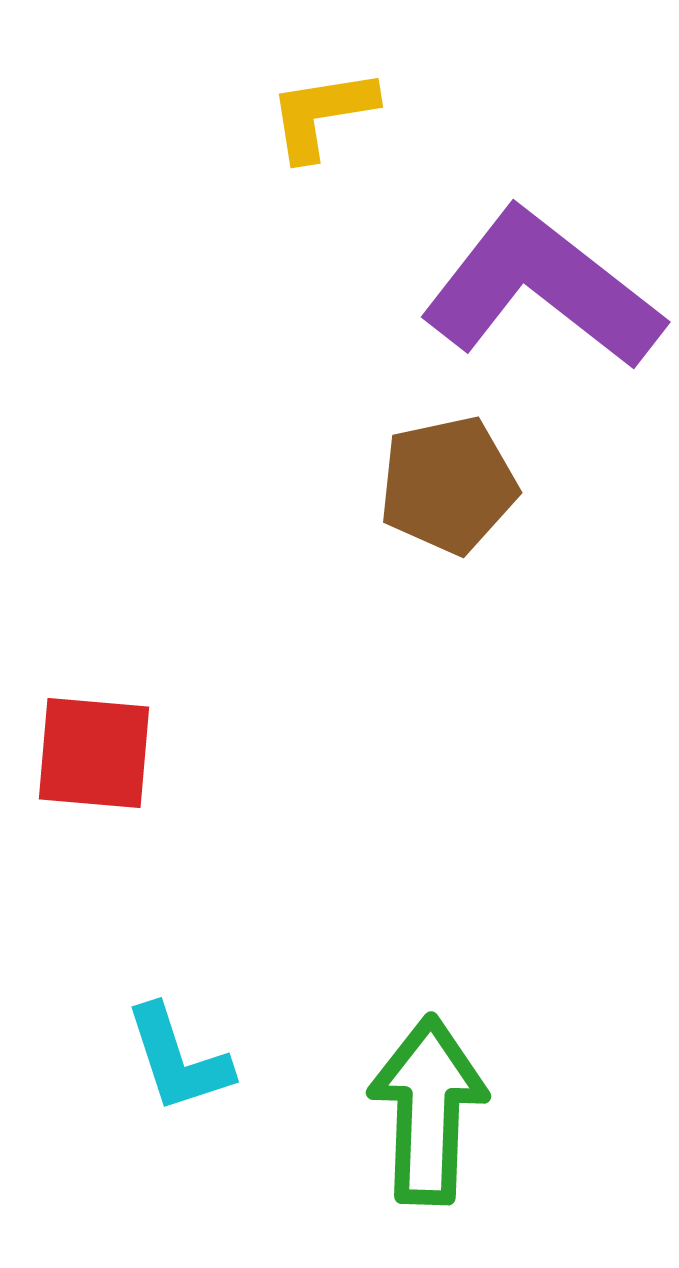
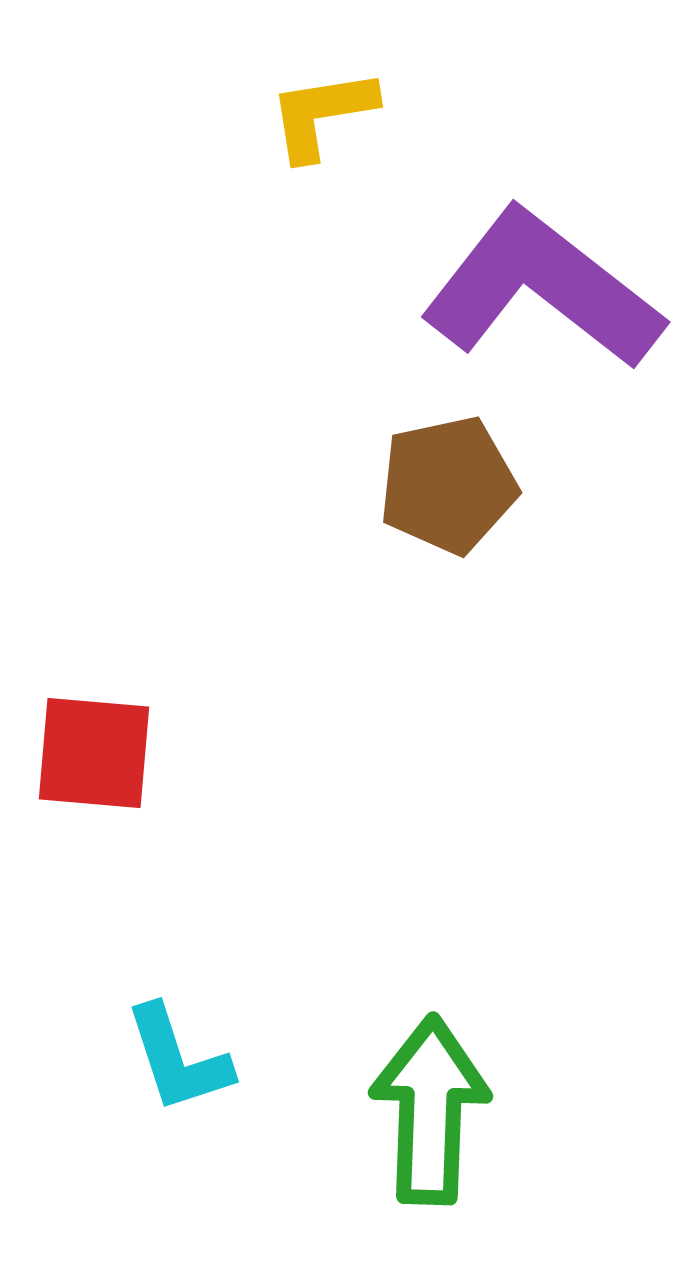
green arrow: moved 2 px right
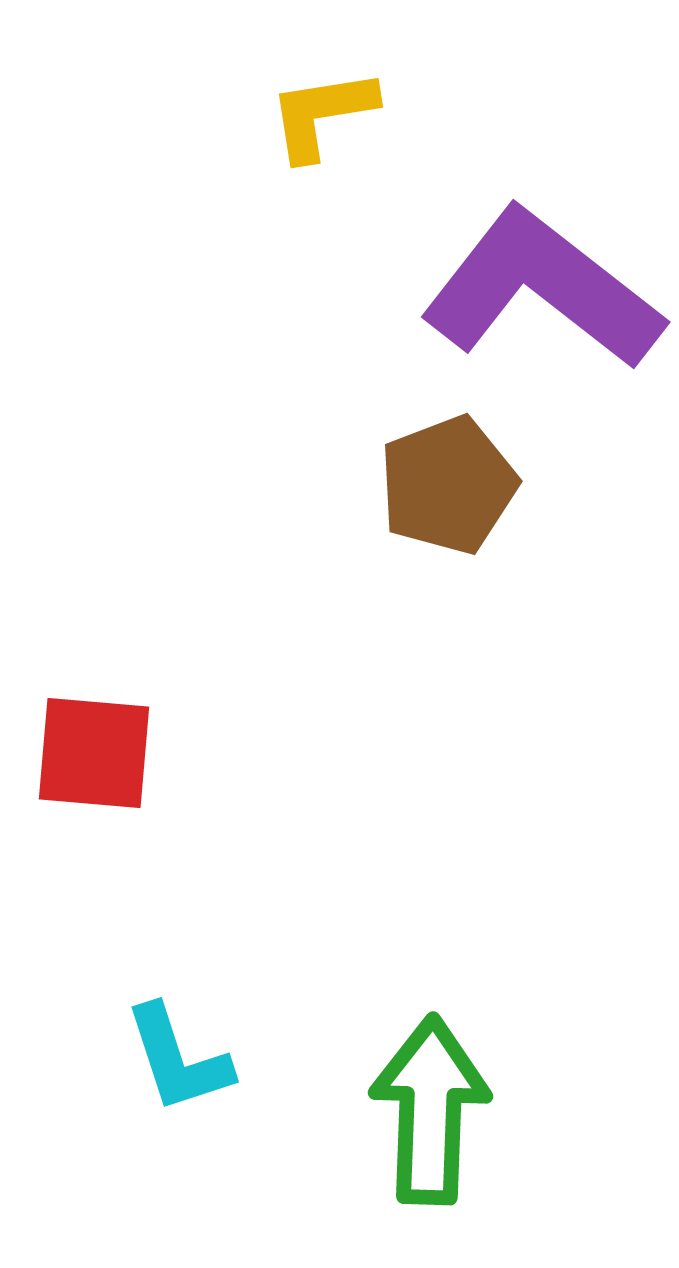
brown pentagon: rotated 9 degrees counterclockwise
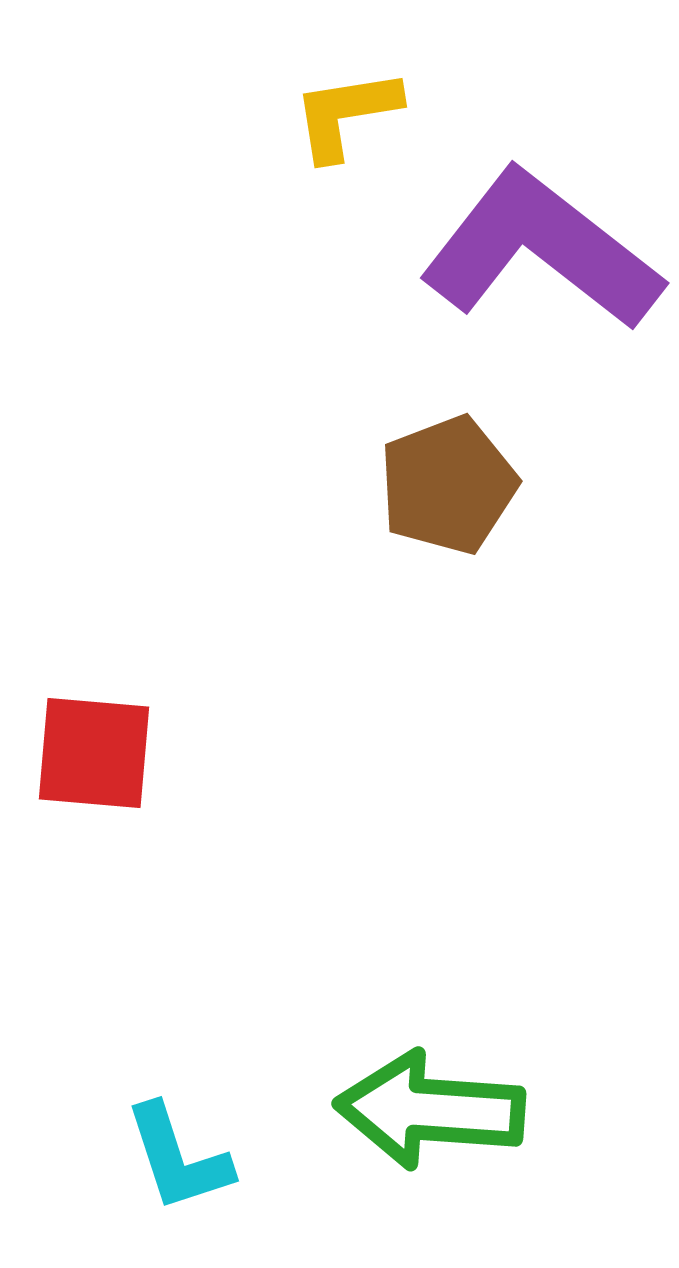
yellow L-shape: moved 24 px right
purple L-shape: moved 1 px left, 39 px up
cyan L-shape: moved 99 px down
green arrow: rotated 88 degrees counterclockwise
